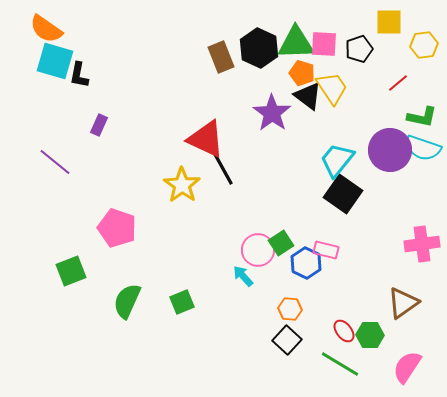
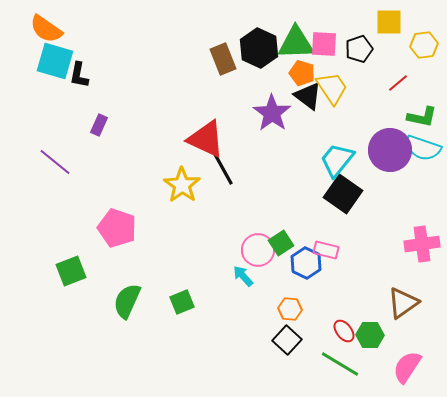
brown rectangle at (221, 57): moved 2 px right, 2 px down
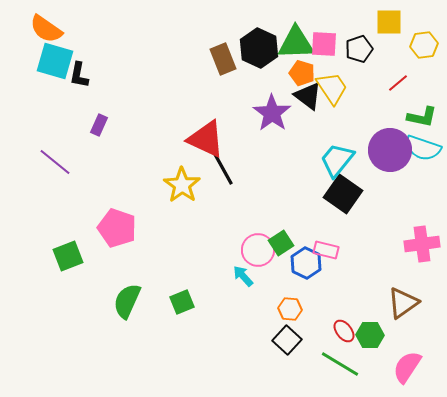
green square at (71, 271): moved 3 px left, 15 px up
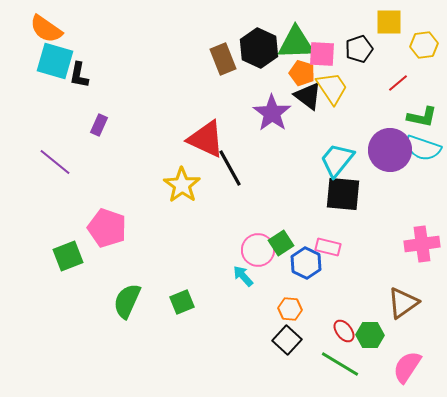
pink square at (324, 44): moved 2 px left, 10 px down
black line at (222, 167): moved 8 px right, 1 px down
black square at (343, 194): rotated 30 degrees counterclockwise
pink pentagon at (117, 228): moved 10 px left
pink rectangle at (326, 250): moved 2 px right, 3 px up
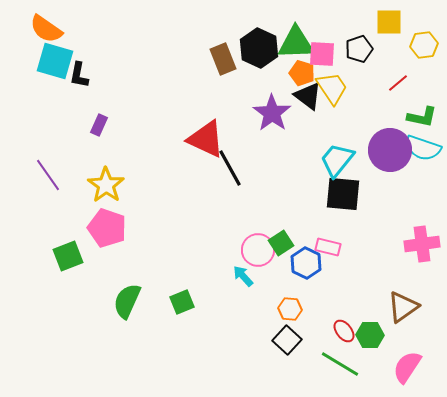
purple line at (55, 162): moved 7 px left, 13 px down; rotated 16 degrees clockwise
yellow star at (182, 185): moved 76 px left
brown triangle at (403, 303): moved 4 px down
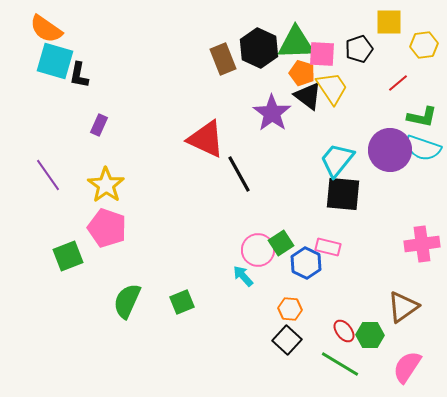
black line at (230, 168): moved 9 px right, 6 px down
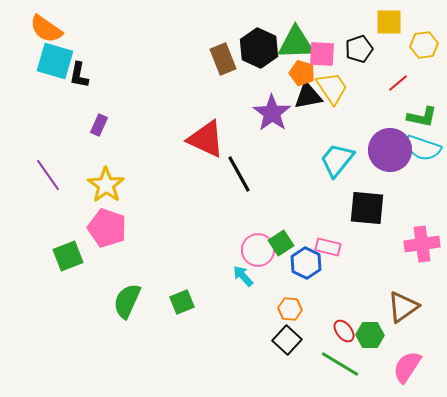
black triangle at (308, 96): rotated 48 degrees counterclockwise
black square at (343, 194): moved 24 px right, 14 px down
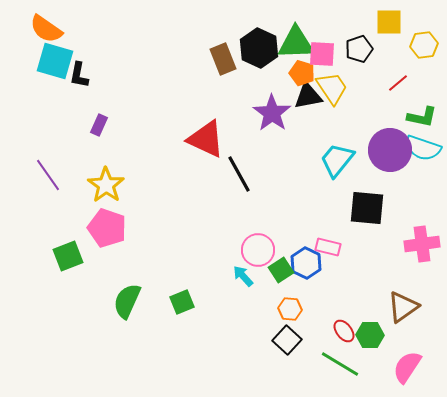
green square at (281, 243): moved 27 px down
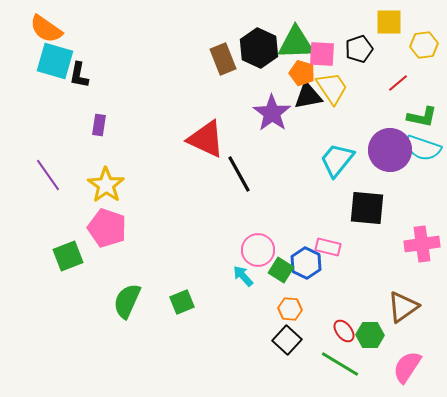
purple rectangle at (99, 125): rotated 15 degrees counterclockwise
green square at (281, 270): rotated 25 degrees counterclockwise
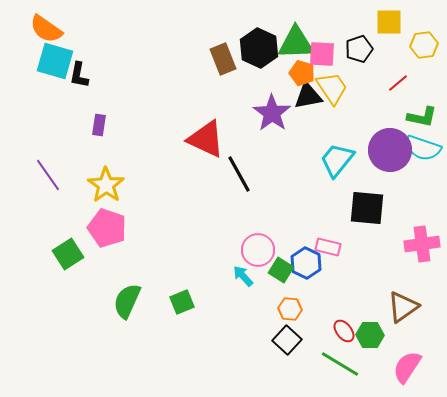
green square at (68, 256): moved 2 px up; rotated 12 degrees counterclockwise
